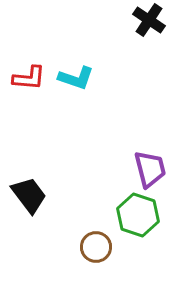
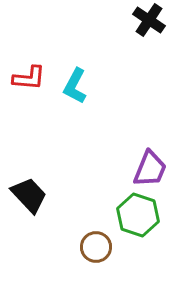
cyan L-shape: moved 1 px left, 8 px down; rotated 99 degrees clockwise
purple trapezoid: rotated 36 degrees clockwise
black trapezoid: rotated 6 degrees counterclockwise
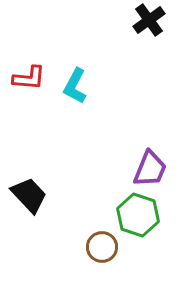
black cross: rotated 20 degrees clockwise
brown circle: moved 6 px right
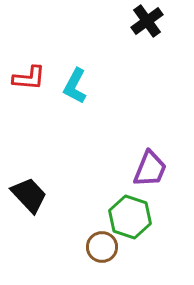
black cross: moved 2 px left, 1 px down
green hexagon: moved 8 px left, 2 px down
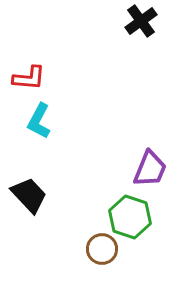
black cross: moved 6 px left
cyan L-shape: moved 36 px left, 35 px down
brown circle: moved 2 px down
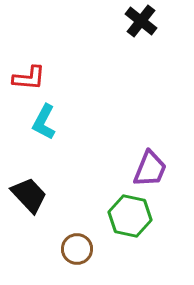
black cross: rotated 16 degrees counterclockwise
cyan L-shape: moved 5 px right, 1 px down
green hexagon: moved 1 px up; rotated 6 degrees counterclockwise
brown circle: moved 25 px left
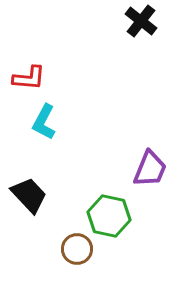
green hexagon: moved 21 px left
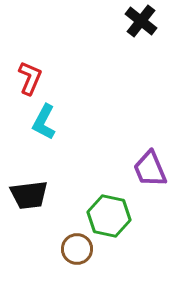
red L-shape: moved 1 px right; rotated 72 degrees counterclockwise
purple trapezoid: rotated 135 degrees clockwise
black trapezoid: rotated 126 degrees clockwise
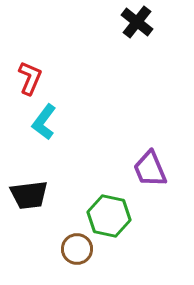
black cross: moved 4 px left, 1 px down
cyan L-shape: rotated 9 degrees clockwise
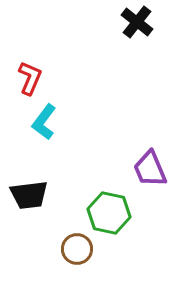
green hexagon: moved 3 px up
